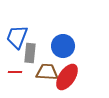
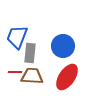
brown trapezoid: moved 15 px left, 4 px down
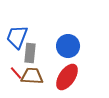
blue circle: moved 5 px right
red line: moved 1 px right, 1 px down; rotated 48 degrees clockwise
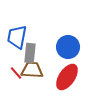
blue trapezoid: rotated 10 degrees counterclockwise
blue circle: moved 1 px down
brown trapezoid: moved 6 px up
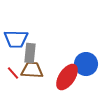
blue trapezoid: moved 1 px left, 2 px down; rotated 100 degrees counterclockwise
blue circle: moved 18 px right, 17 px down
red line: moved 3 px left
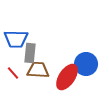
brown trapezoid: moved 6 px right
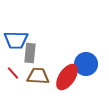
blue trapezoid: moved 1 px down
brown trapezoid: moved 6 px down
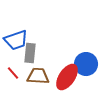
blue trapezoid: rotated 20 degrees counterclockwise
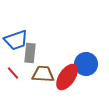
brown trapezoid: moved 5 px right, 2 px up
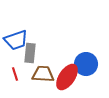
red line: moved 2 px right, 1 px down; rotated 24 degrees clockwise
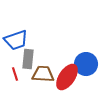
gray rectangle: moved 2 px left, 6 px down
